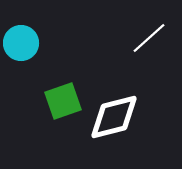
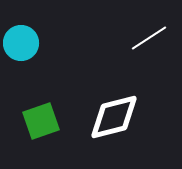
white line: rotated 9 degrees clockwise
green square: moved 22 px left, 20 px down
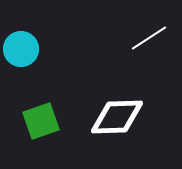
cyan circle: moved 6 px down
white diamond: moved 3 px right; rotated 12 degrees clockwise
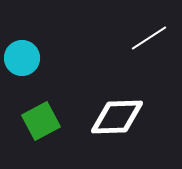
cyan circle: moved 1 px right, 9 px down
green square: rotated 9 degrees counterclockwise
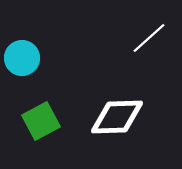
white line: rotated 9 degrees counterclockwise
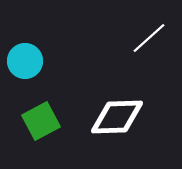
cyan circle: moved 3 px right, 3 px down
